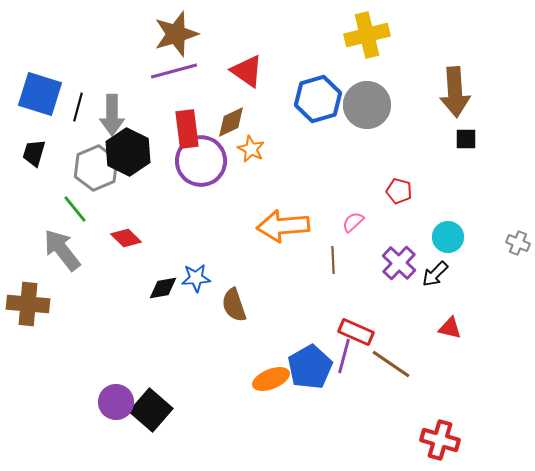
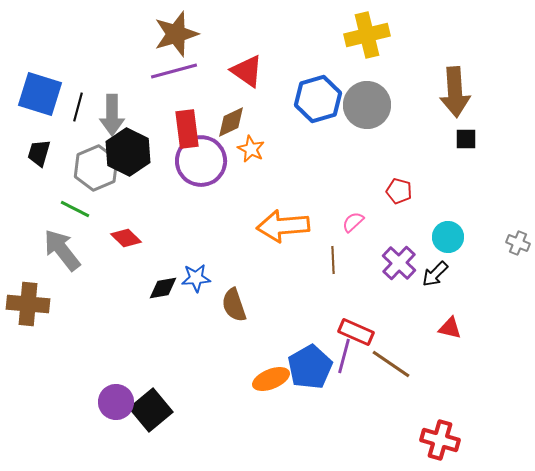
black trapezoid at (34, 153): moved 5 px right
green line at (75, 209): rotated 24 degrees counterclockwise
black square at (151, 410): rotated 9 degrees clockwise
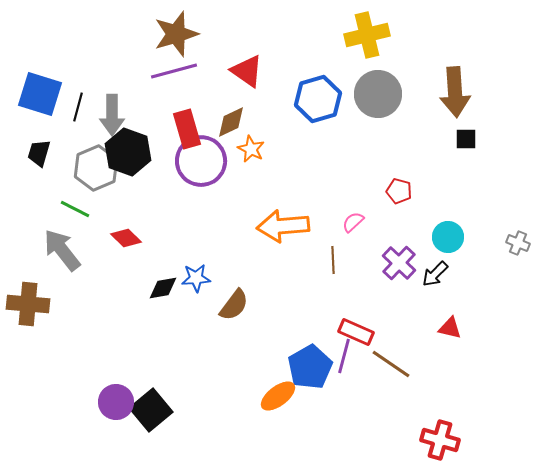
gray circle at (367, 105): moved 11 px right, 11 px up
red rectangle at (187, 129): rotated 9 degrees counterclockwise
black hexagon at (128, 152): rotated 6 degrees counterclockwise
brown semicircle at (234, 305): rotated 124 degrees counterclockwise
orange ellipse at (271, 379): moved 7 px right, 17 px down; rotated 15 degrees counterclockwise
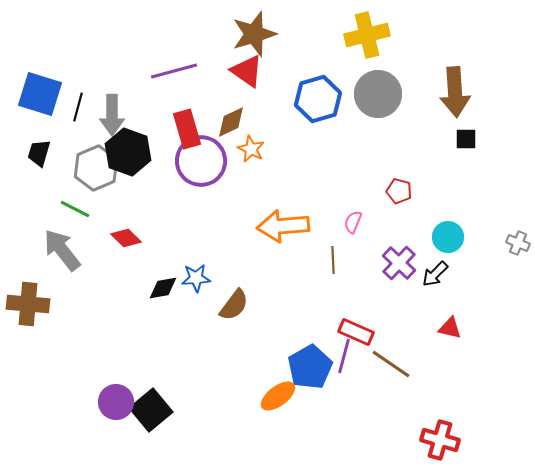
brown star at (176, 34): moved 78 px right
pink semicircle at (353, 222): rotated 25 degrees counterclockwise
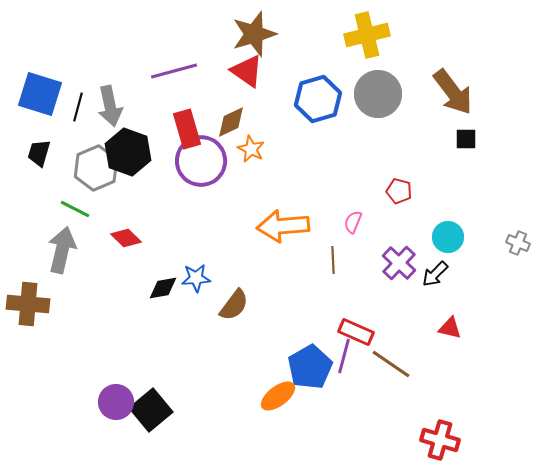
brown arrow at (455, 92): moved 2 px left; rotated 33 degrees counterclockwise
gray arrow at (112, 115): moved 2 px left, 9 px up; rotated 12 degrees counterclockwise
gray arrow at (62, 250): rotated 51 degrees clockwise
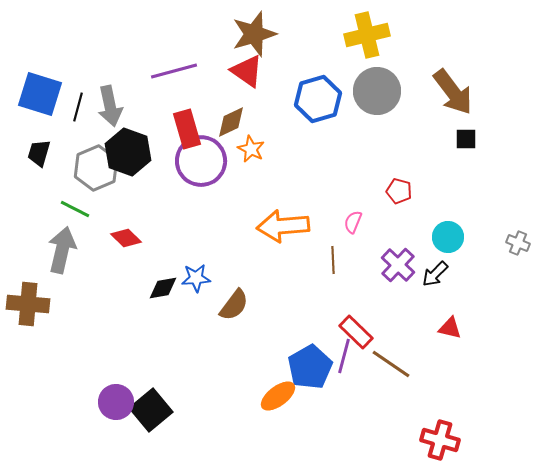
gray circle at (378, 94): moved 1 px left, 3 px up
purple cross at (399, 263): moved 1 px left, 2 px down
red rectangle at (356, 332): rotated 20 degrees clockwise
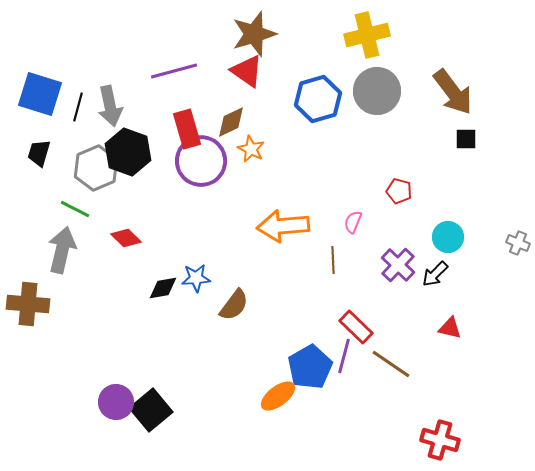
red rectangle at (356, 332): moved 5 px up
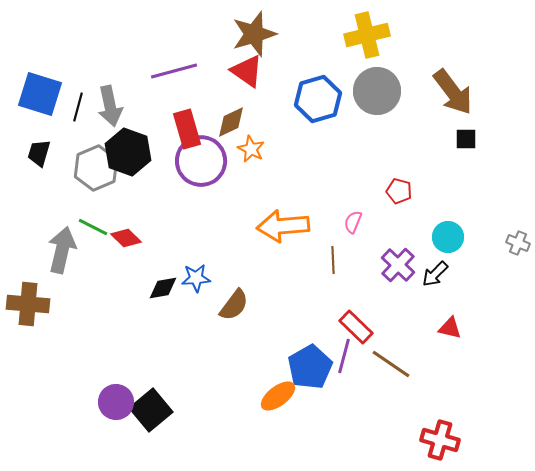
green line at (75, 209): moved 18 px right, 18 px down
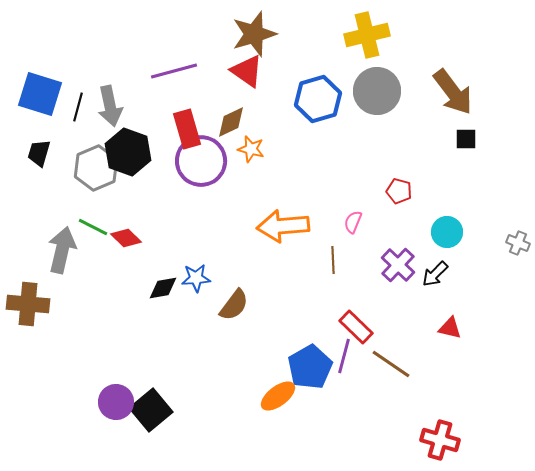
orange star at (251, 149): rotated 12 degrees counterclockwise
cyan circle at (448, 237): moved 1 px left, 5 px up
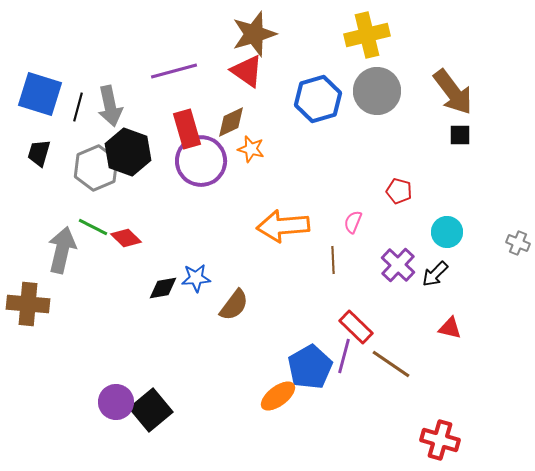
black square at (466, 139): moved 6 px left, 4 px up
